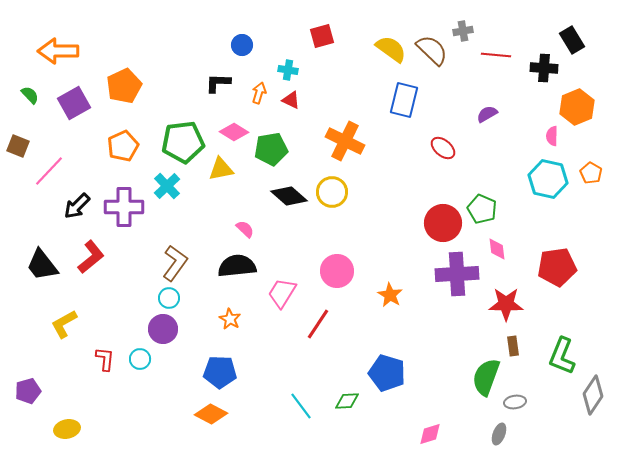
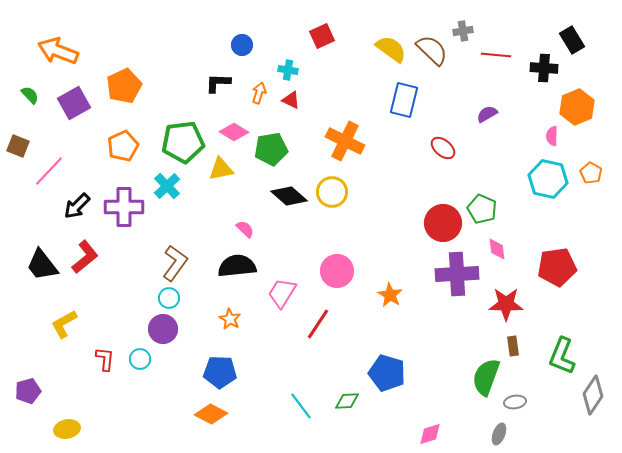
red square at (322, 36): rotated 10 degrees counterclockwise
orange arrow at (58, 51): rotated 21 degrees clockwise
red L-shape at (91, 257): moved 6 px left
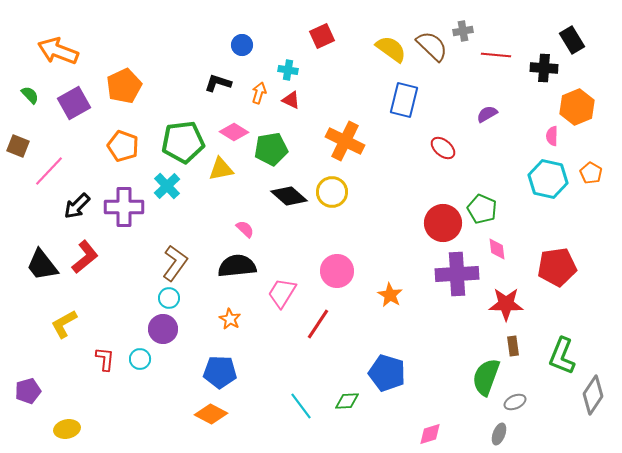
brown semicircle at (432, 50): moved 4 px up
black L-shape at (218, 83): rotated 16 degrees clockwise
orange pentagon at (123, 146): rotated 28 degrees counterclockwise
gray ellipse at (515, 402): rotated 15 degrees counterclockwise
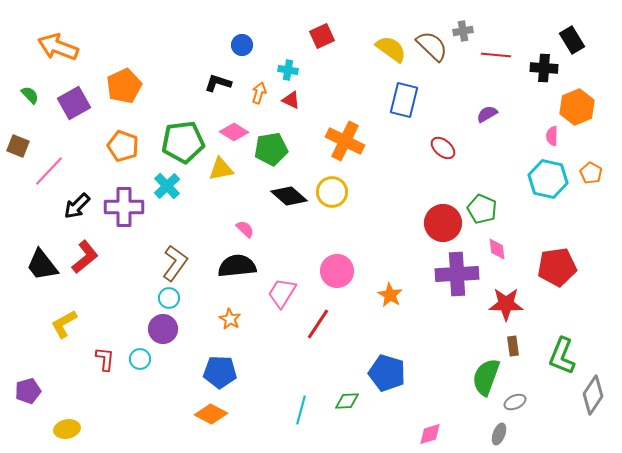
orange arrow at (58, 51): moved 4 px up
cyan line at (301, 406): moved 4 px down; rotated 52 degrees clockwise
